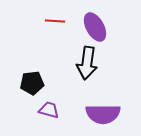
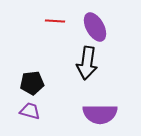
purple trapezoid: moved 19 px left, 1 px down
purple semicircle: moved 3 px left
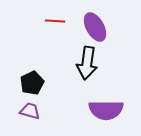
black pentagon: rotated 20 degrees counterclockwise
purple semicircle: moved 6 px right, 4 px up
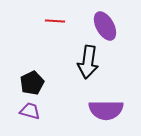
purple ellipse: moved 10 px right, 1 px up
black arrow: moved 1 px right, 1 px up
